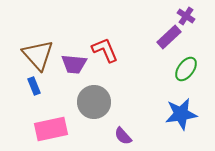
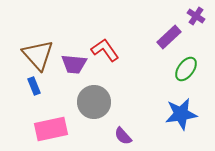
purple cross: moved 10 px right
red L-shape: rotated 12 degrees counterclockwise
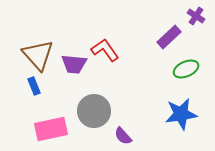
green ellipse: rotated 30 degrees clockwise
gray circle: moved 9 px down
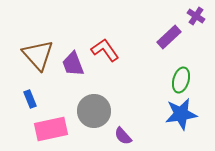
purple trapezoid: moved 1 px left; rotated 64 degrees clockwise
green ellipse: moved 5 px left, 11 px down; rotated 50 degrees counterclockwise
blue rectangle: moved 4 px left, 13 px down
